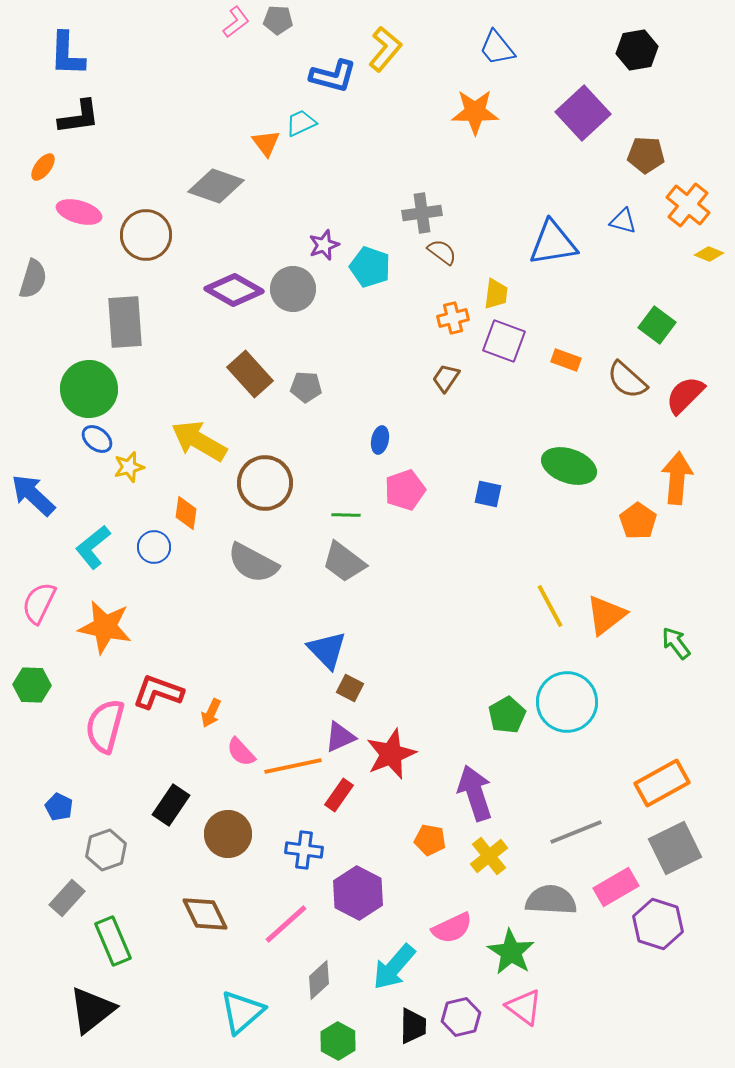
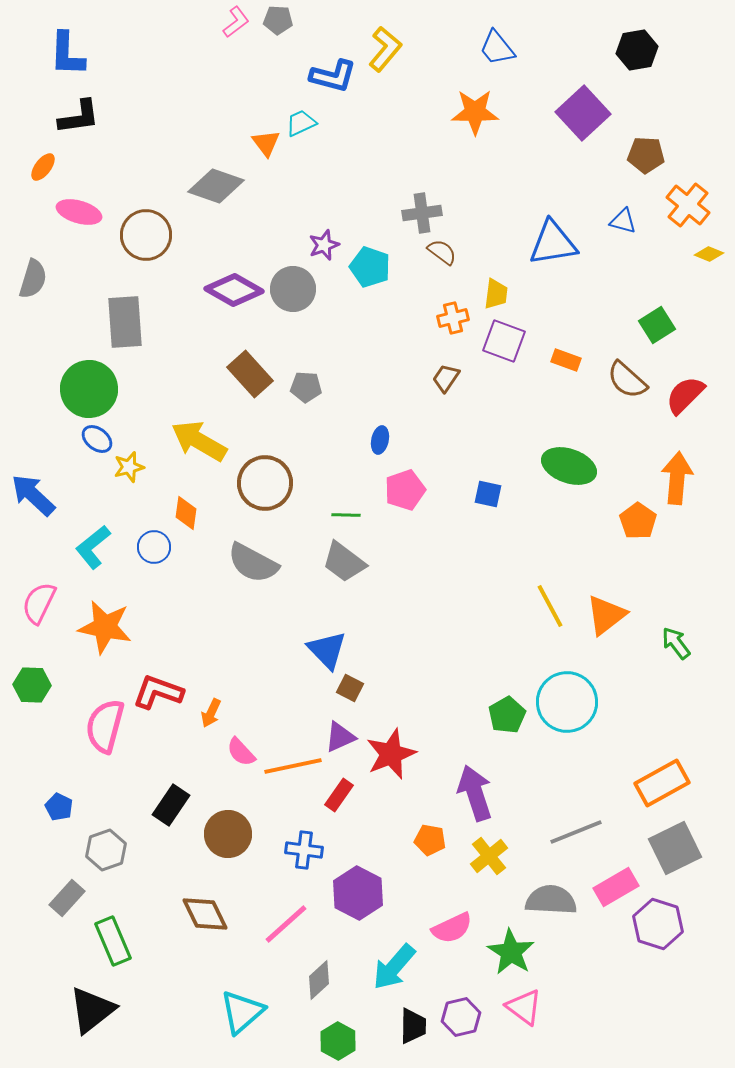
green square at (657, 325): rotated 21 degrees clockwise
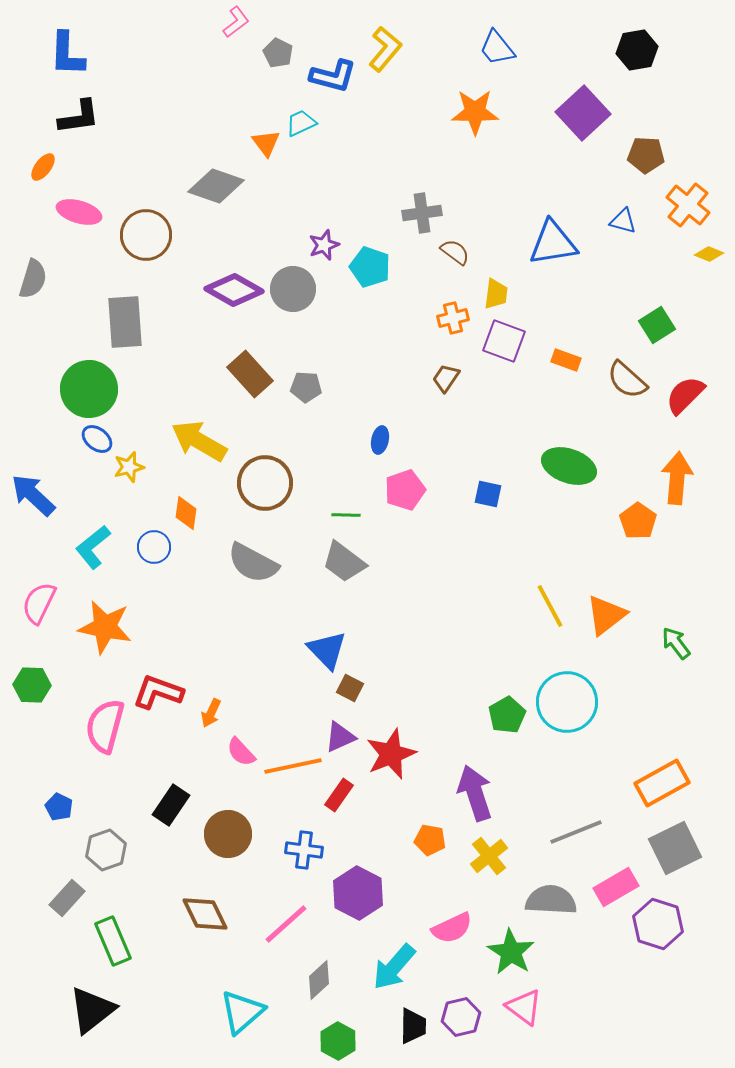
gray pentagon at (278, 20): moved 33 px down; rotated 24 degrees clockwise
brown semicircle at (442, 252): moved 13 px right
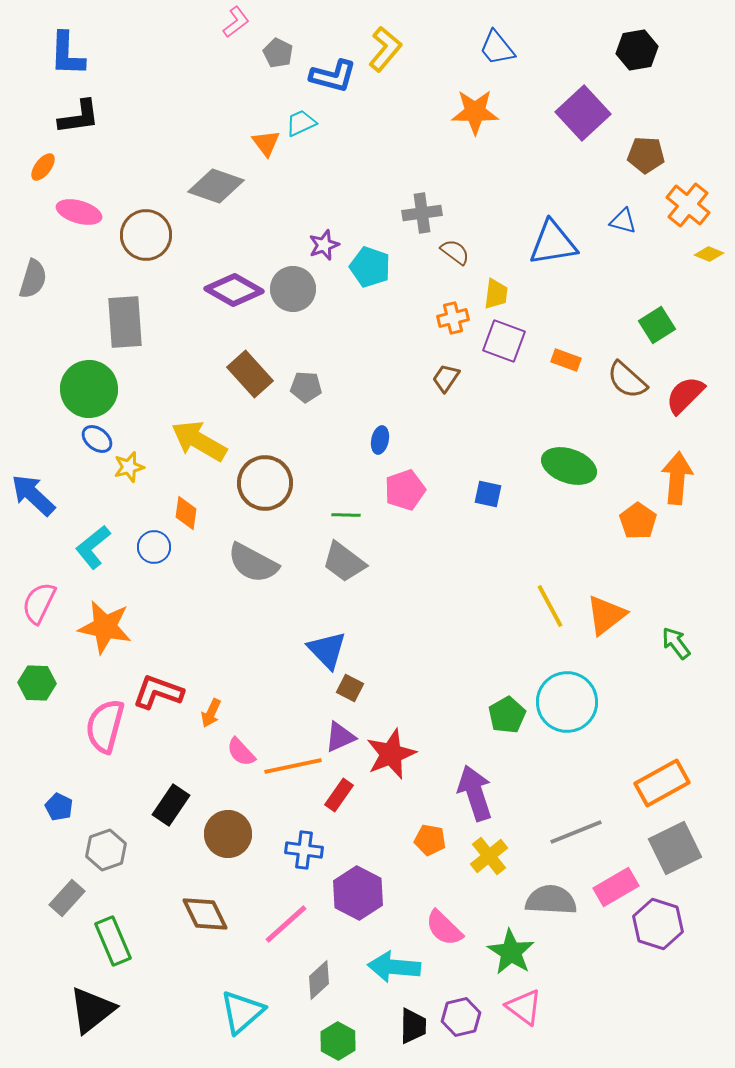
green hexagon at (32, 685): moved 5 px right, 2 px up
pink semicircle at (452, 928): moved 8 px left; rotated 69 degrees clockwise
cyan arrow at (394, 967): rotated 54 degrees clockwise
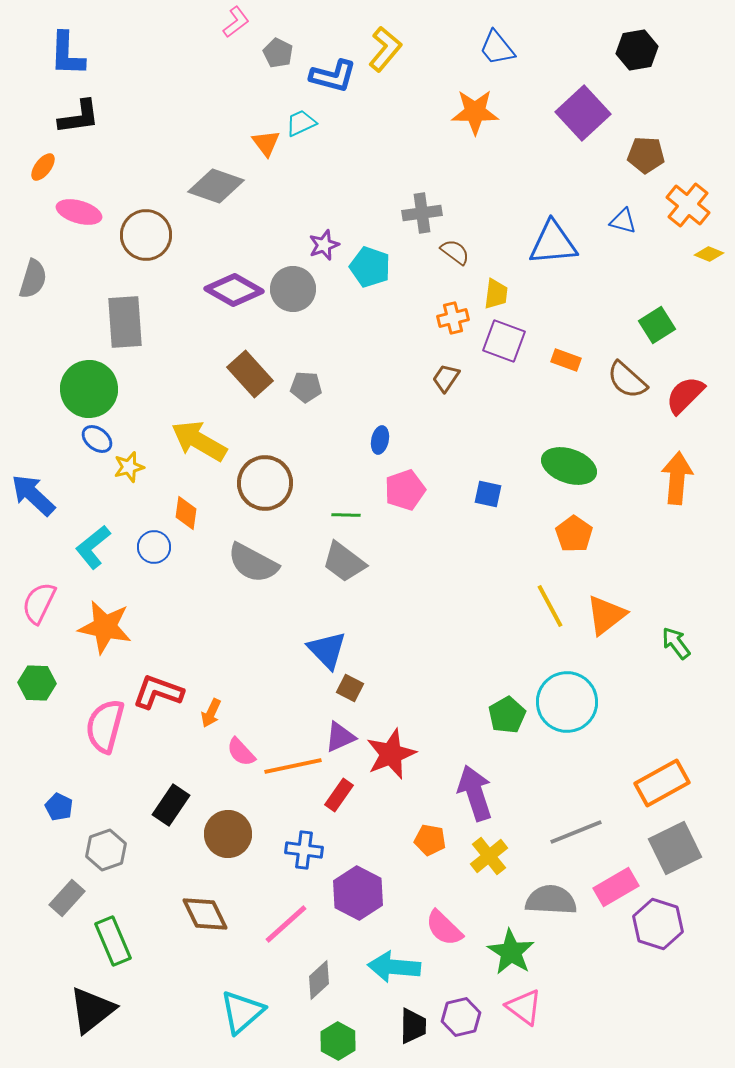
blue triangle at (553, 243): rotated 4 degrees clockwise
orange pentagon at (638, 521): moved 64 px left, 13 px down
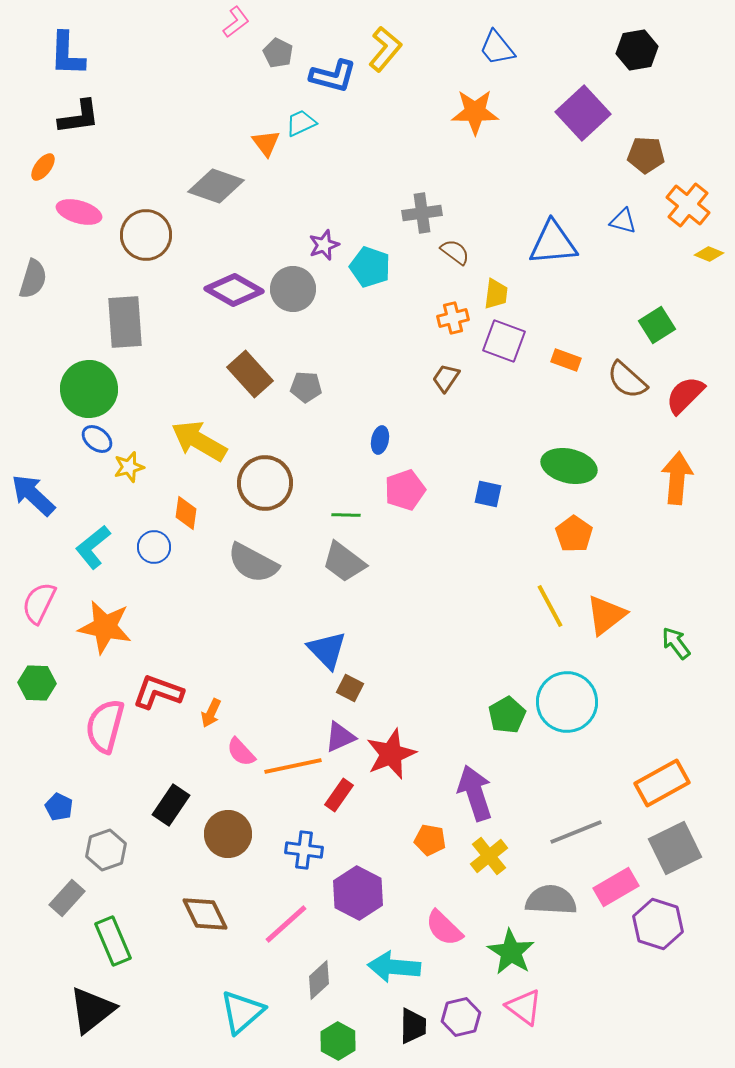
green ellipse at (569, 466): rotated 6 degrees counterclockwise
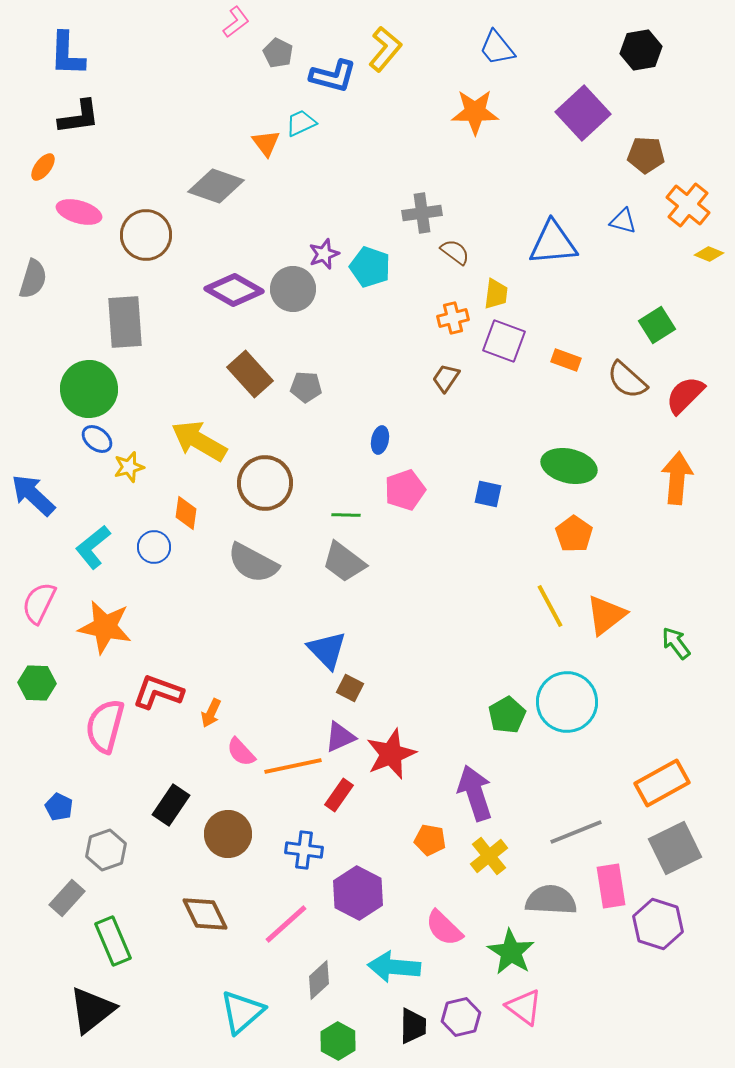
black hexagon at (637, 50): moved 4 px right
purple star at (324, 245): moved 9 px down
pink rectangle at (616, 887): moved 5 px left, 1 px up; rotated 69 degrees counterclockwise
